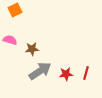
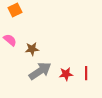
pink semicircle: rotated 24 degrees clockwise
red line: rotated 16 degrees counterclockwise
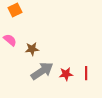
gray arrow: moved 2 px right
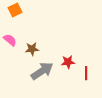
red star: moved 2 px right, 12 px up
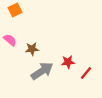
red line: rotated 40 degrees clockwise
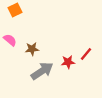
red line: moved 19 px up
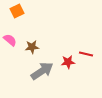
orange square: moved 2 px right, 1 px down
brown star: moved 2 px up
red line: rotated 64 degrees clockwise
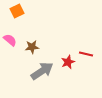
red star: rotated 16 degrees counterclockwise
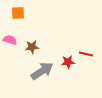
orange square: moved 1 px right, 2 px down; rotated 24 degrees clockwise
pink semicircle: rotated 24 degrees counterclockwise
red star: rotated 16 degrees clockwise
